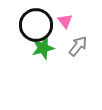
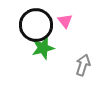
gray arrow: moved 5 px right, 19 px down; rotated 20 degrees counterclockwise
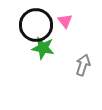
green star: rotated 25 degrees clockwise
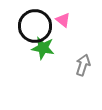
pink triangle: moved 2 px left, 1 px up; rotated 14 degrees counterclockwise
black circle: moved 1 px left, 1 px down
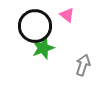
pink triangle: moved 4 px right, 5 px up
green star: rotated 30 degrees counterclockwise
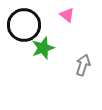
black circle: moved 11 px left, 1 px up
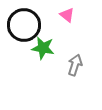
green star: rotated 30 degrees clockwise
gray arrow: moved 8 px left
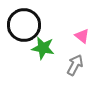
pink triangle: moved 15 px right, 21 px down
gray arrow: rotated 10 degrees clockwise
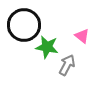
green star: moved 4 px right, 1 px up
gray arrow: moved 8 px left
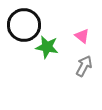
gray arrow: moved 17 px right, 1 px down
